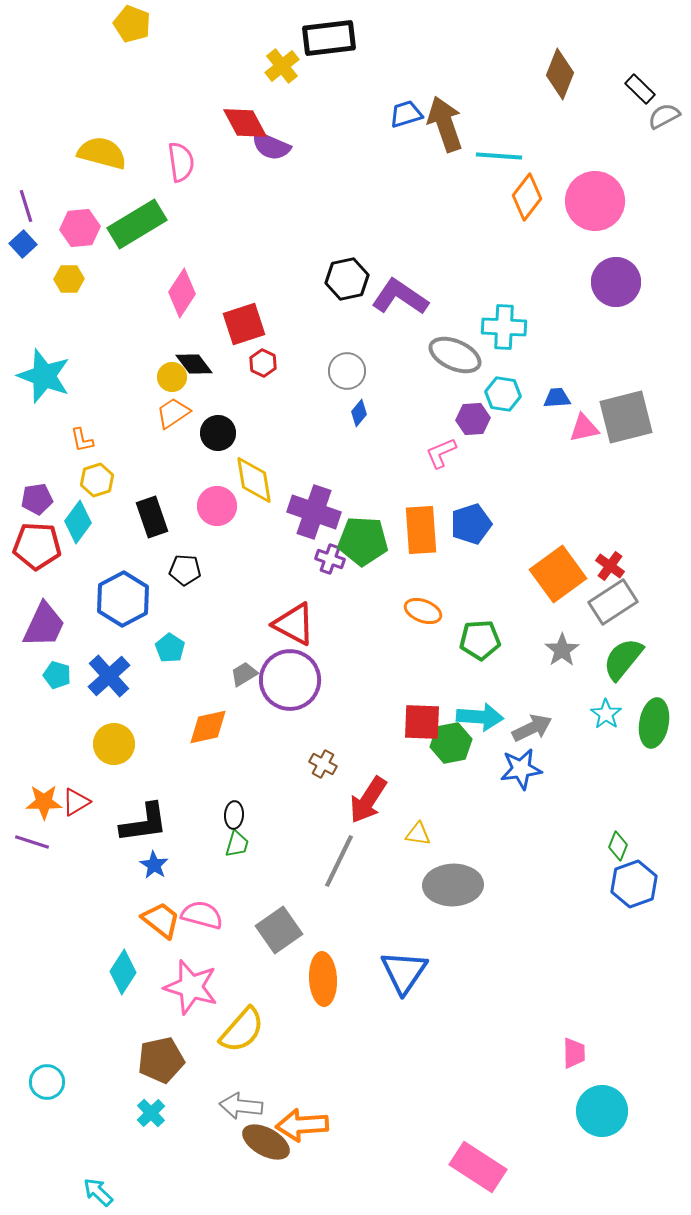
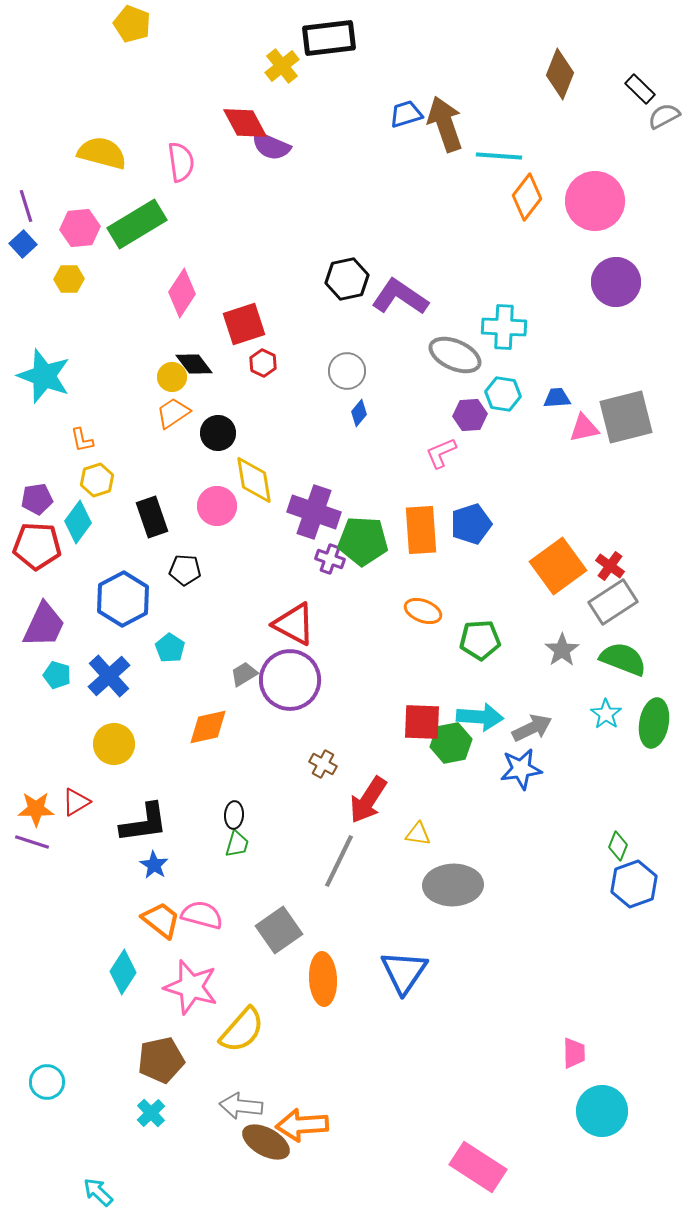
purple hexagon at (473, 419): moved 3 px left, 4 px up
orange square at (558, 574): moved 8 px up
green semicircle at (623, 659): rotated 72 degrees clockwise
orange star at (44, 802): moved 8 px left, 7 px down
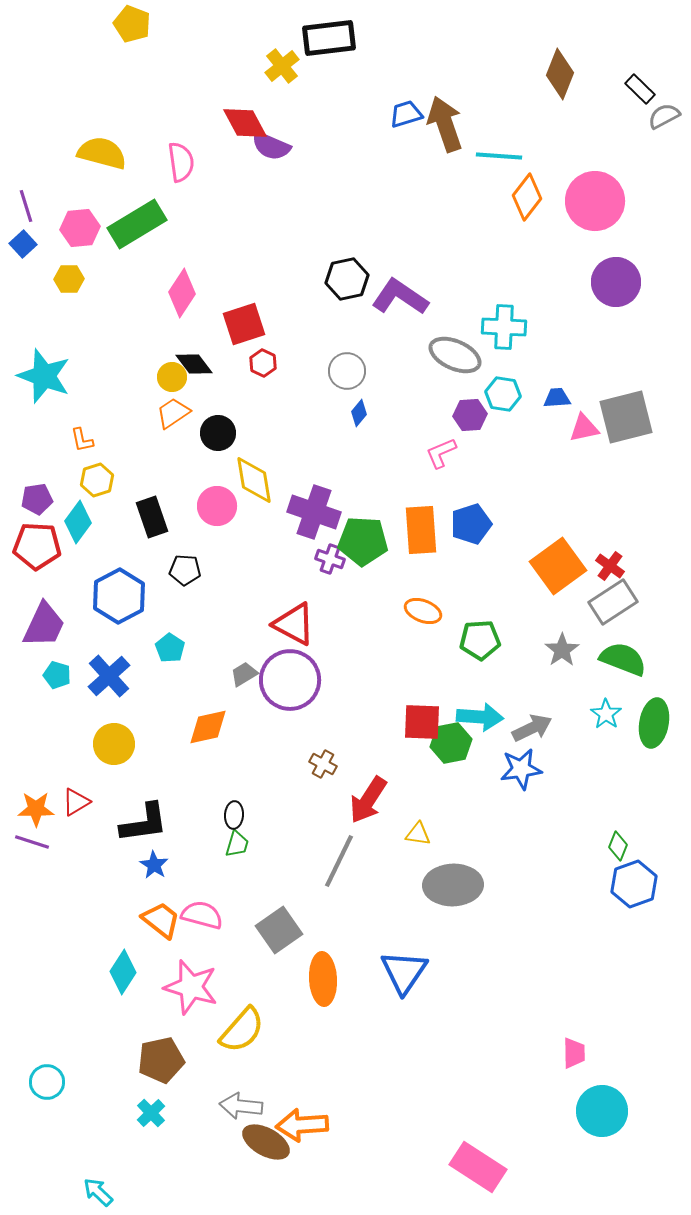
blue hexagon at (123, 599): moved 4 px left, 3 px up
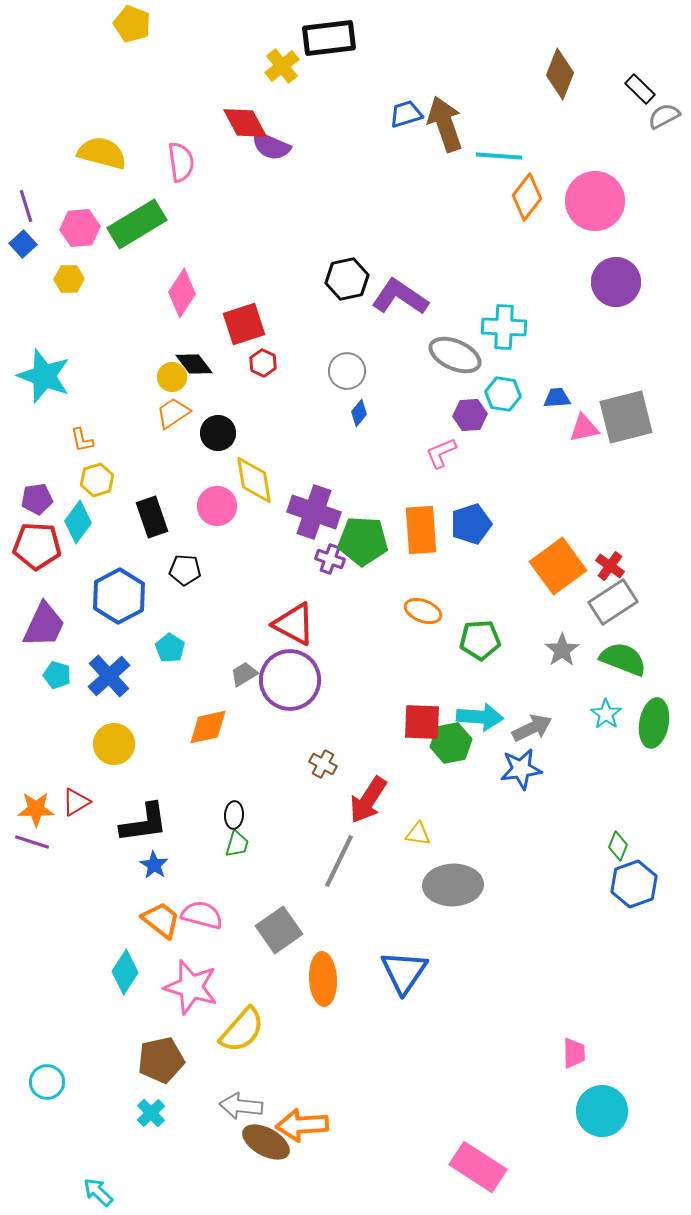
cyan diamond at (123, 972): moved 2 px right
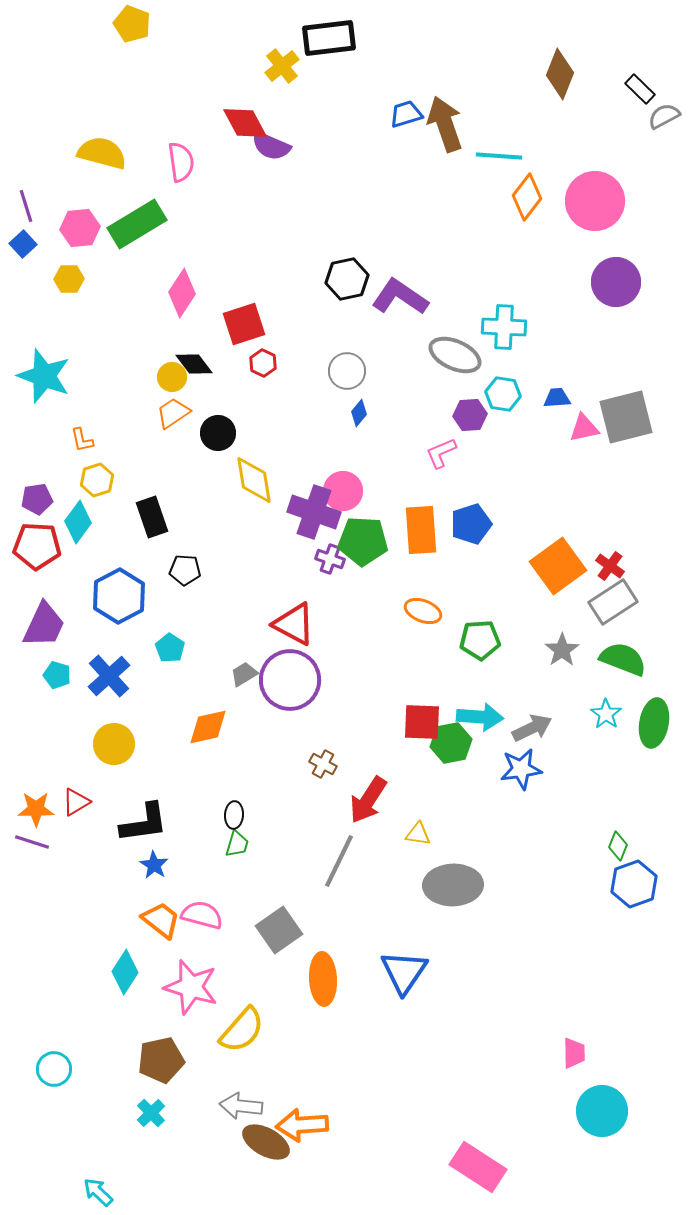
pink circle at (217, 506): moved 126 px right, 15 px up
cyan circle at (47, 1082): moved 7 px right, 13 px up
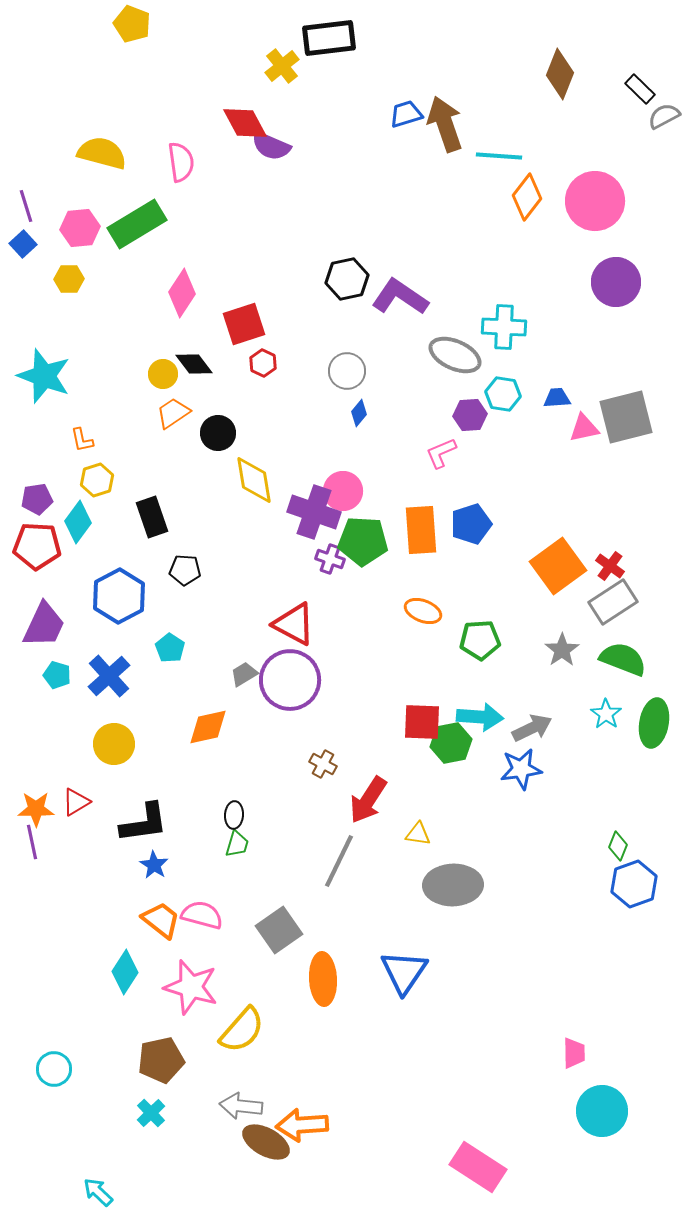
yellow circle at (172, 377): moved 9 px left, 3 px up
purple line at (32, 842): rotated 60 degrees clockwise
